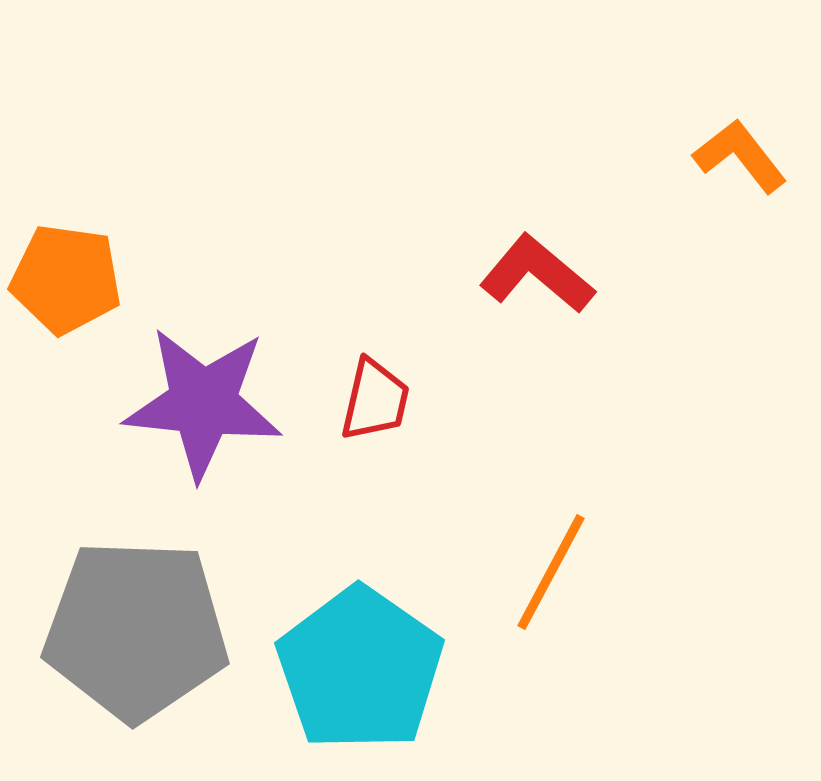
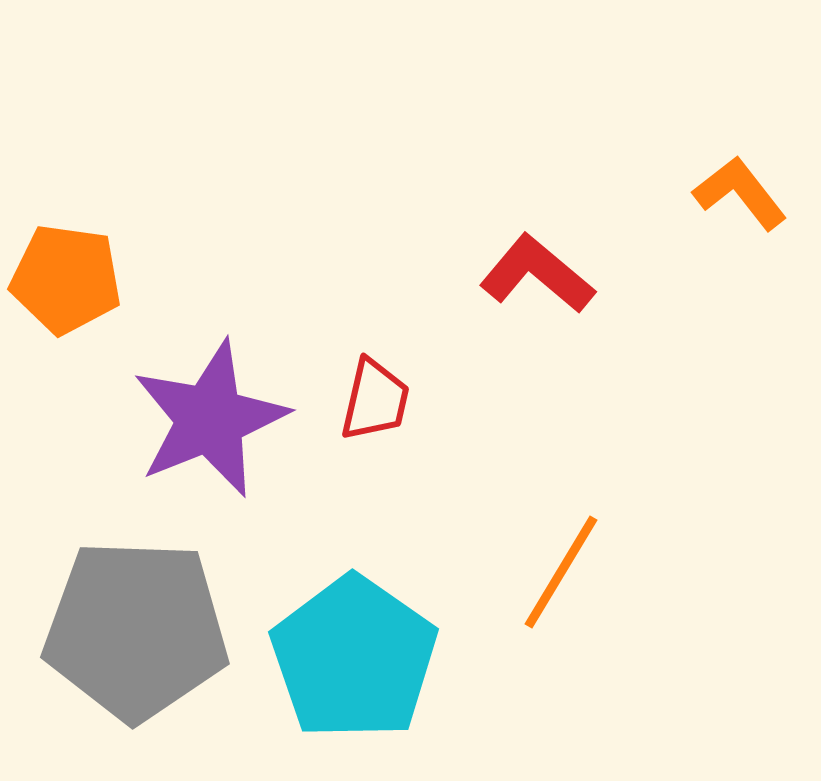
orange L-shape: moved 37 px down
purple star: moved 7 px right, 16 px down; rotated 28 degrees counterclockwise
orange line: moved 10 px right; rotated 3 degrees clockwise
cyan pentagon: moved 6 px left, 11 px up
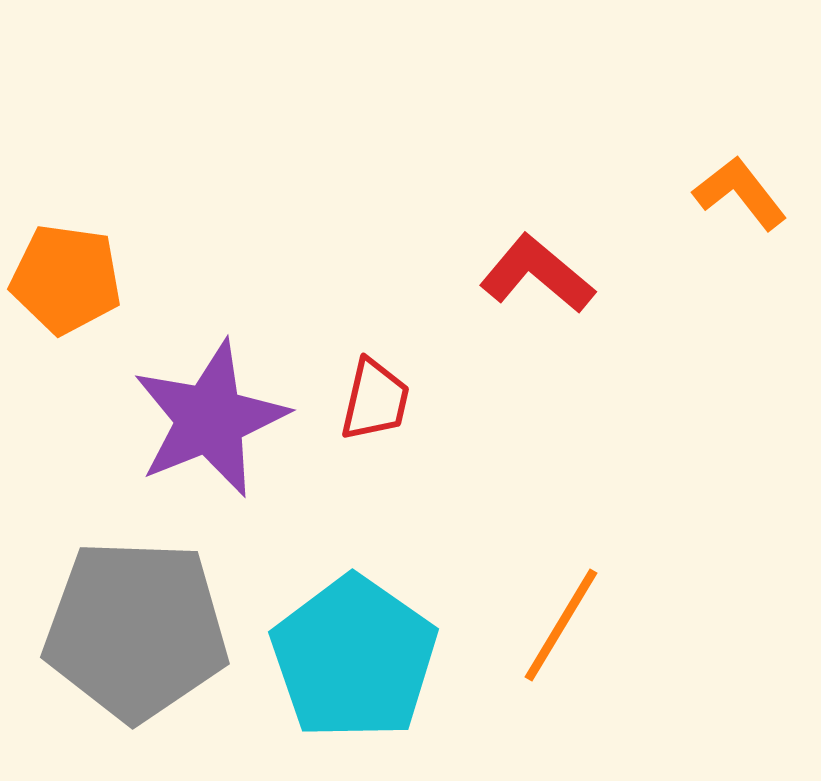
orange line: moved 53 px down
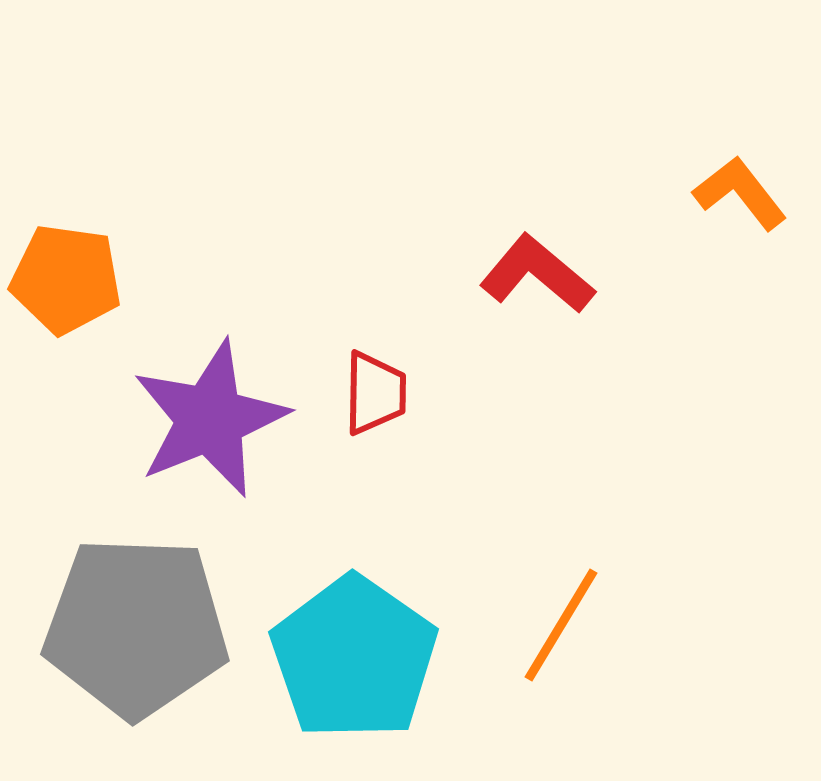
red trapezoid: moved 7 px up; rotated 12 degrees counterclockwise
gray pentagon: moved 3 px up
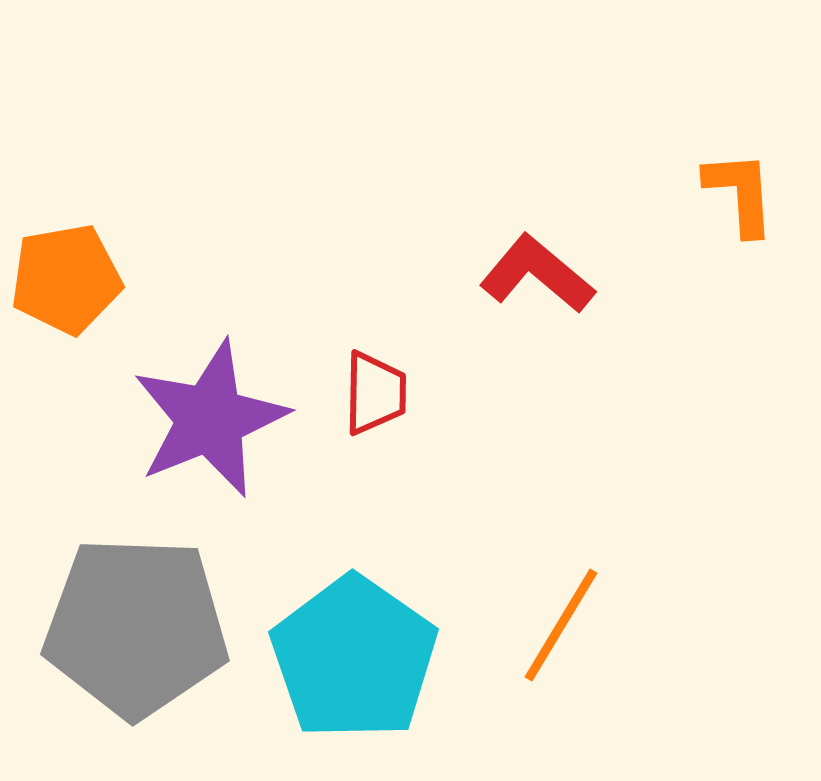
orange L-shape: rotated 34 degrees clockwise
orange pentagon: rotated 18 degrees counterclockwise
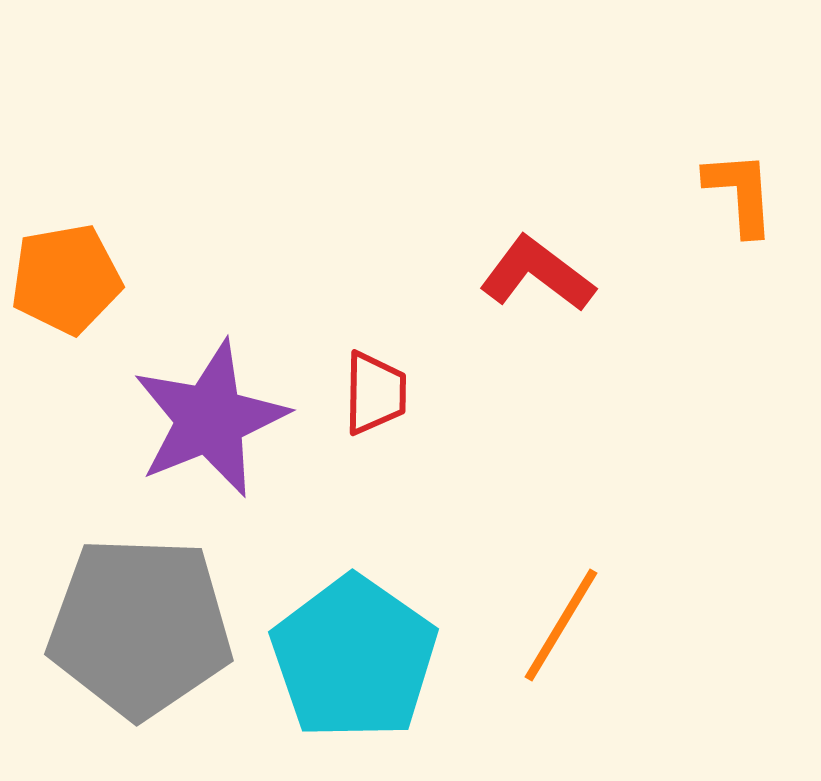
red L-shape: rotated 3 degrees counterclockwise
gray pentagon: moved 4 px right
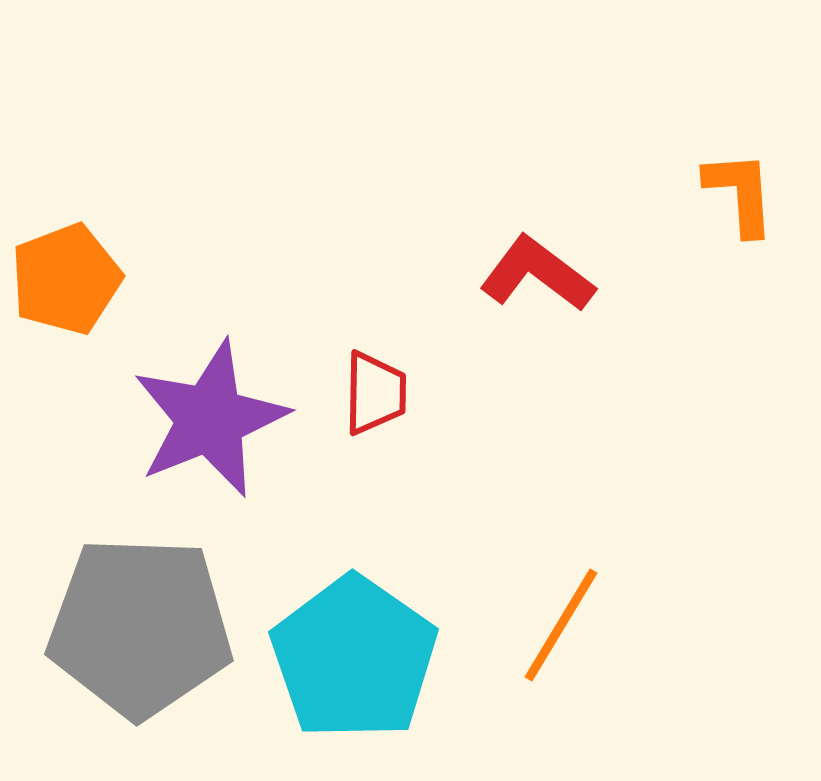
orange pentagon: rotated 11 degrees counterclockwise
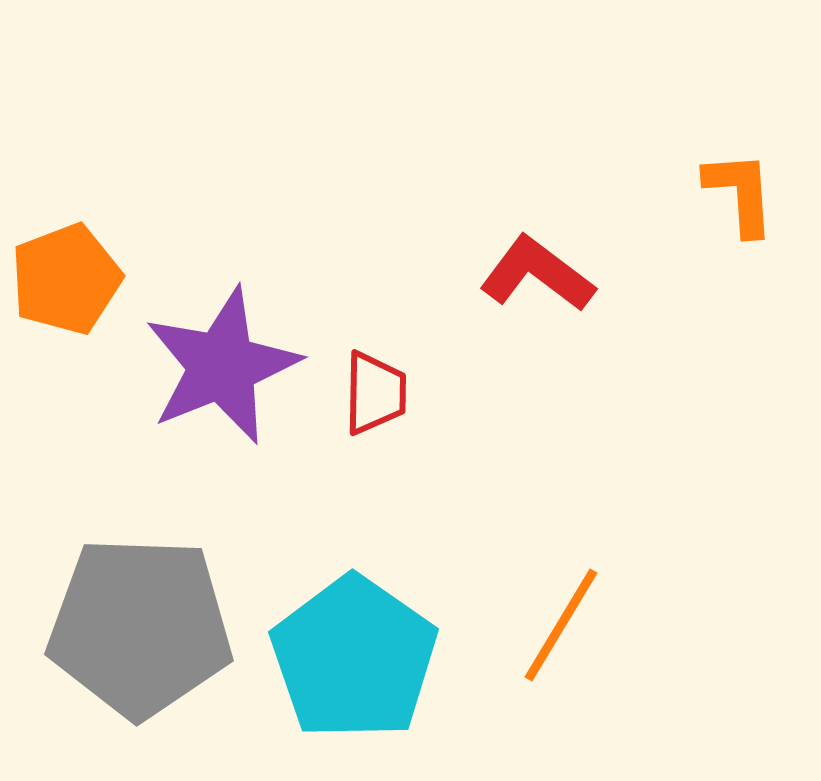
purple star: moved 12 px right, 53 px up
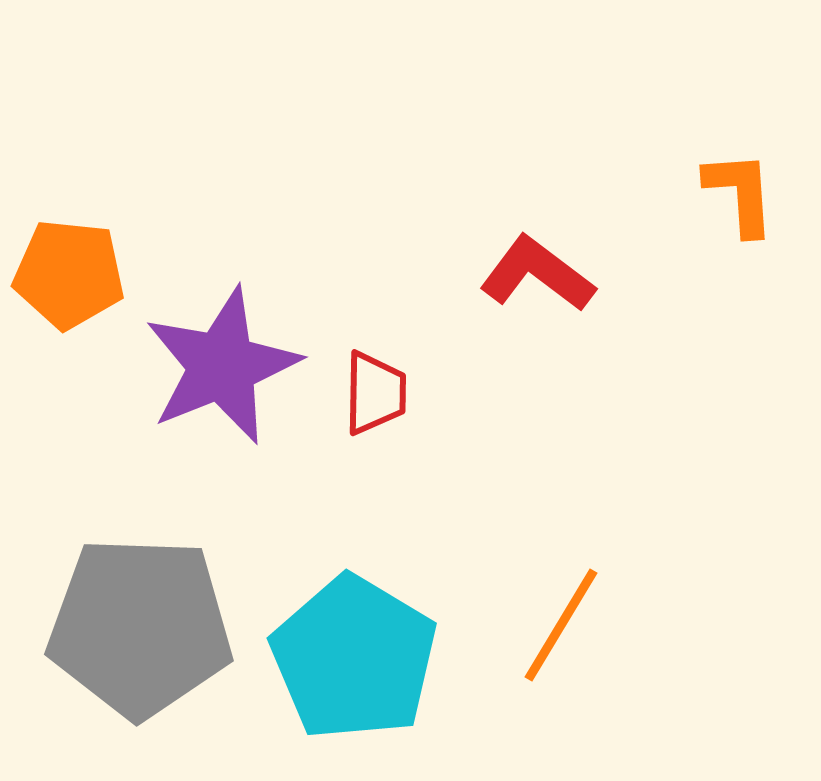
orange pentagon: moved 3 px right, 5 px up; rotated 27 degrees clockwise
cyan pentagon: rotated 4 degrees counterclockwise
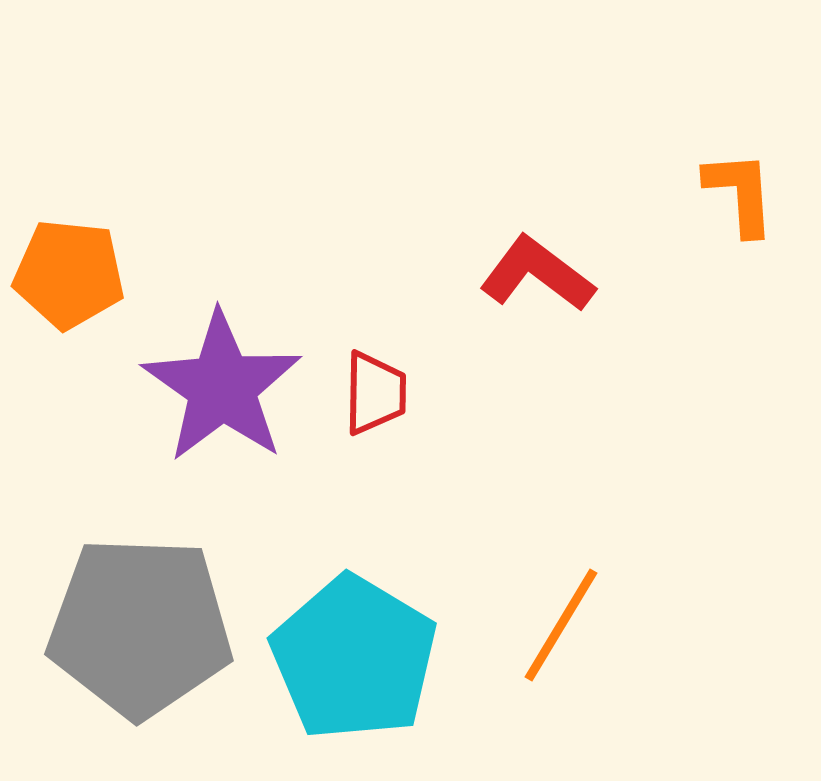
purple star: moved 21 px down; rotated 15 degrees counterclockwise
